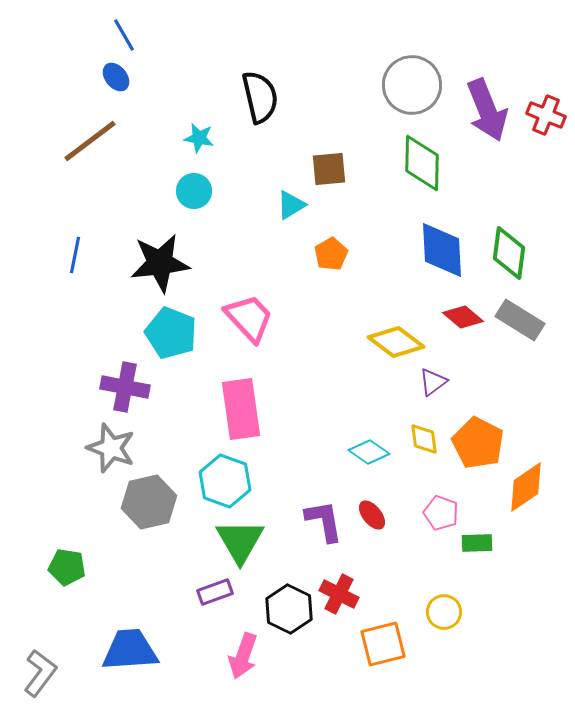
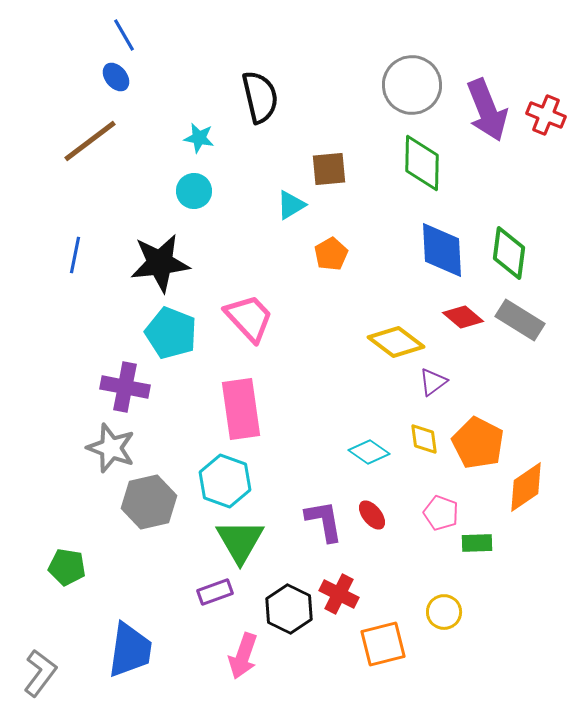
blue trapezoid at (130, 650): rotated 102 degrees clockwise
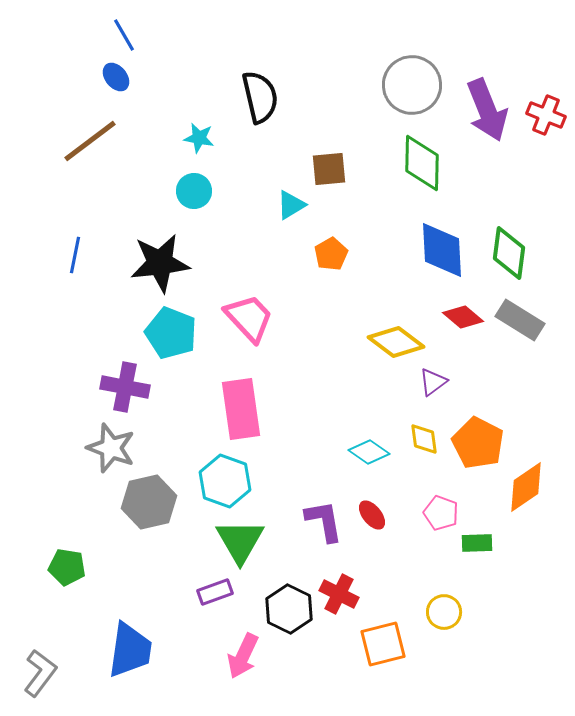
pink arrow at (243, 656): rotated 6 degrees clockwise
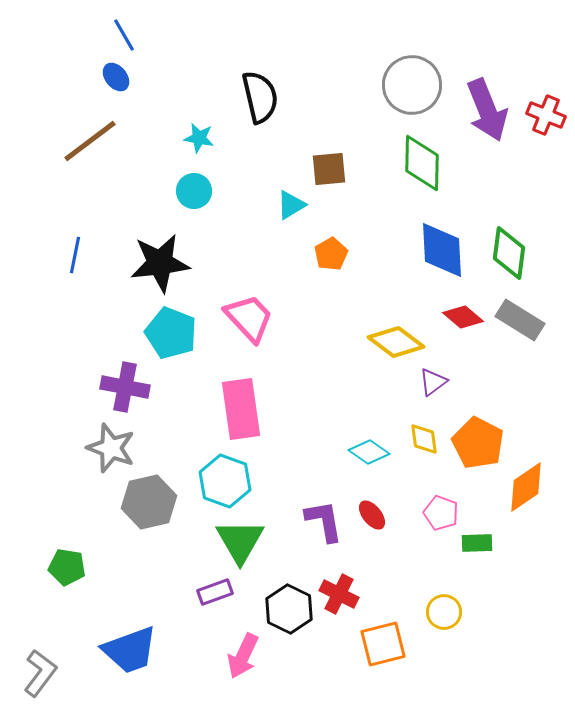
blue trapezoid at (130, 650): rotated 62 degrees clockwise
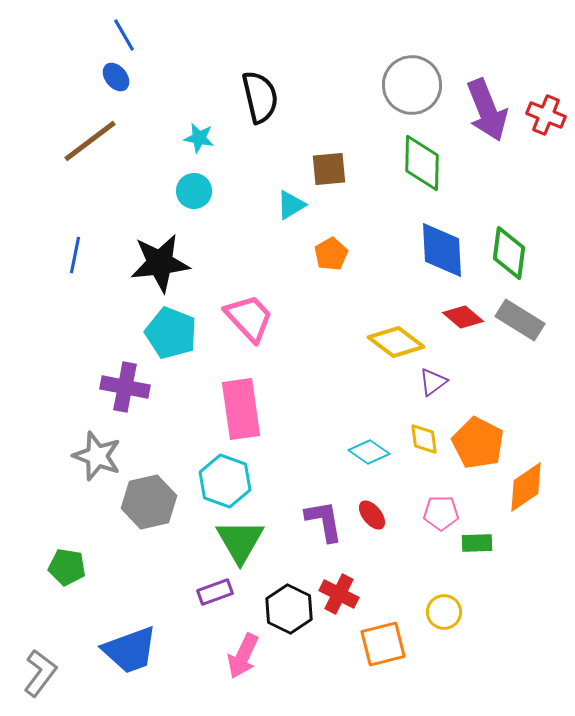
gray star at (111, 448): moved 14 px left, 8 px down
pink pentagon at (441, 513): rotated 20 degrees counterclockwise
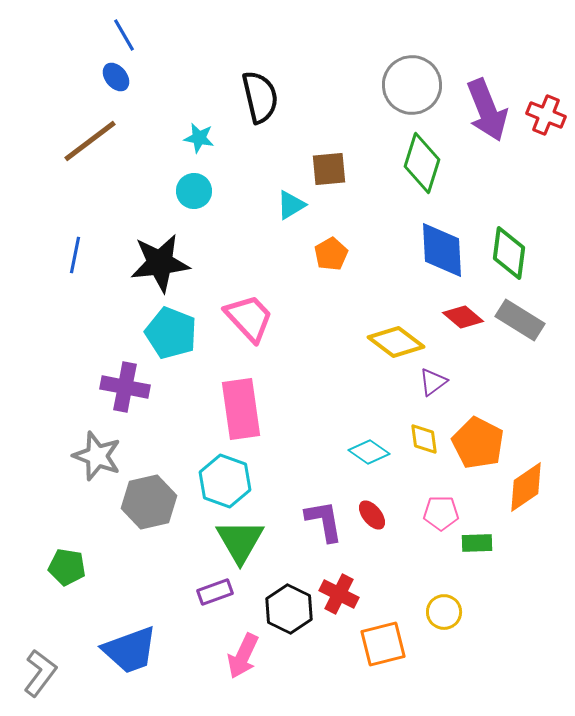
green diamond at (422, 163): rotated 16 degrees clockwise
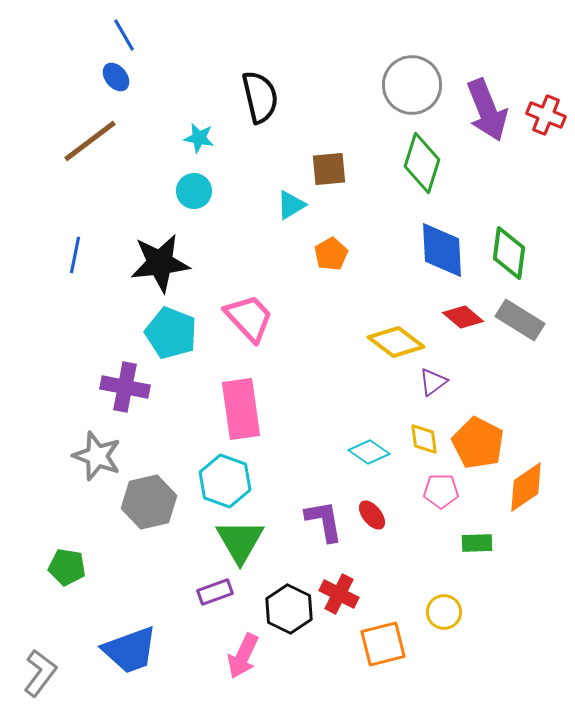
pink pentagon at (441, 513): moved 22 px up
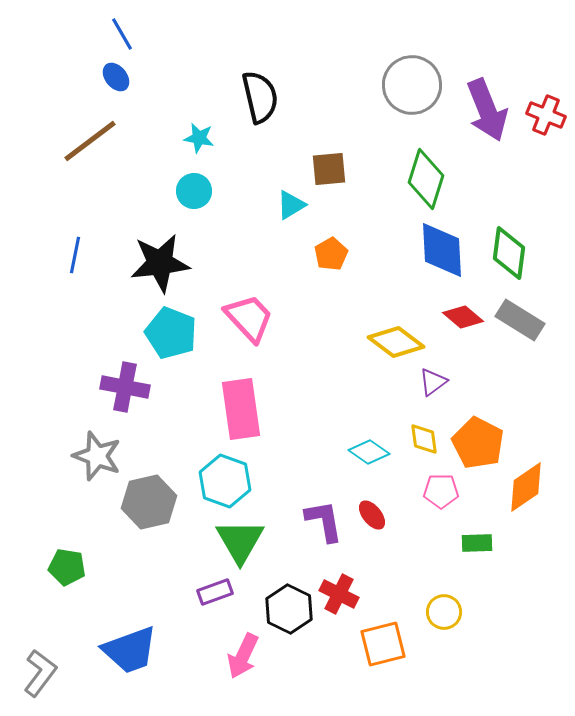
blue line at (124, 35): moved 2 px left, 1 px up
green diamond at (422, 163): moved 4 px right, 16 px down
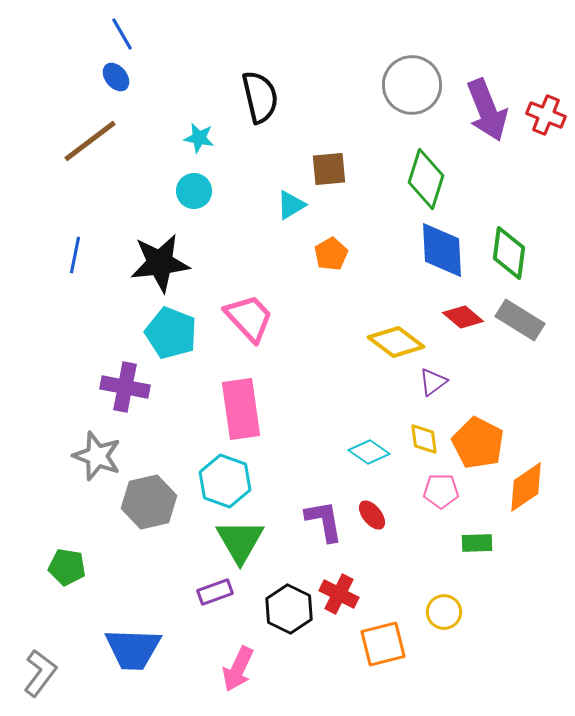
blue trapezoid at (130, 650): moved 3 px right, 1 px up; rotated 22 degrees clockwise
pink arrow at (243, 656): moved 5 px left, 13 px down
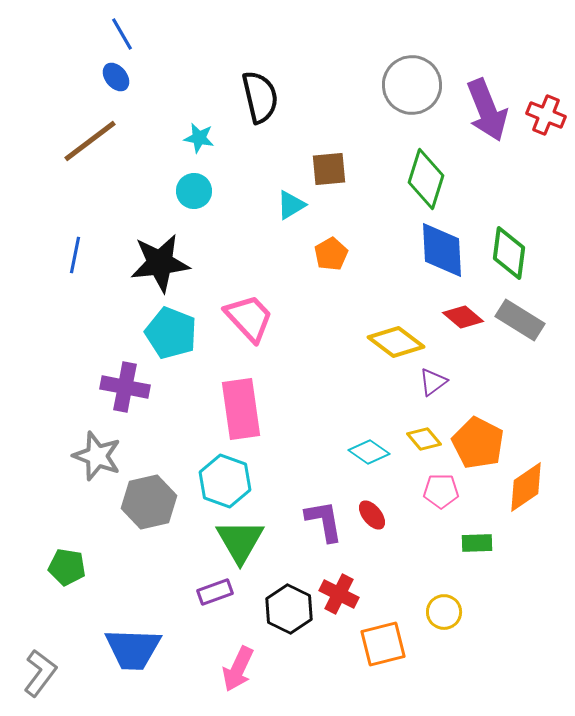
yellow diamond at (424, 439): rotated 32 degrees counterclockwise
